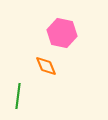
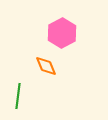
pink hexagon: rotated 20 degrees clockwise
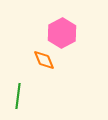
orange diamond: moved 2 px left, 6 px up
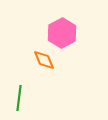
green line: moved 1 px right, 2 px down
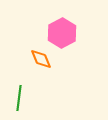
orange diamond: moved 3 px left, 1 px up
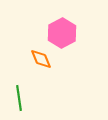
green line: rotated 15 degrees counterclockwise
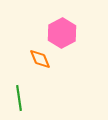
orange diamond: moved 1 px left
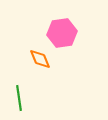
pink hexagon: rotated 20 degrees clockwise
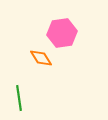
orange diamond: moved 1 px right, 1 px up; rotated 10 degrees counterclockwise
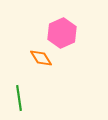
pink hexagon: rotated 16 degrees counterclockwise
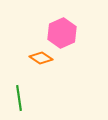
orange diamond: rotated 25 degrees counterclockwise
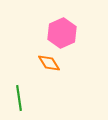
orange diamond: moved 8 px right, 5 px down; rotated 25 degrees clockwise
